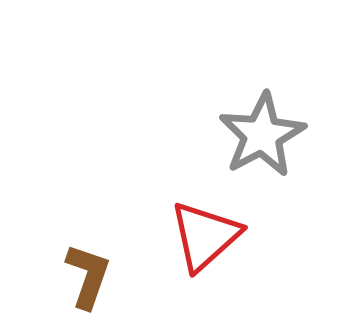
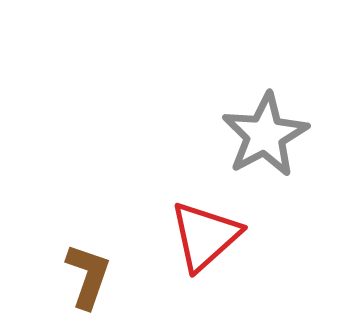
gray star: moved 3 px right
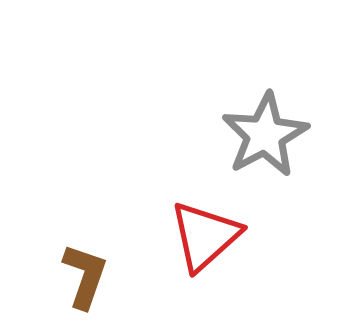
brown L-shape: moved 3 px left
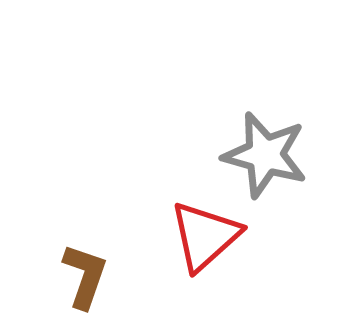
gray star: moved 20 px down; rotated 28 degrees counterclockwise
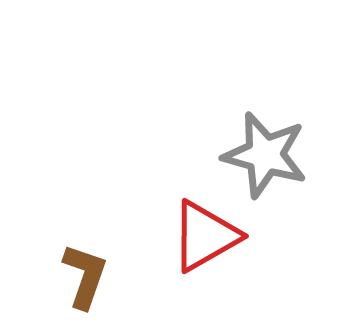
red triangle: rotated 12 degrees clockwise
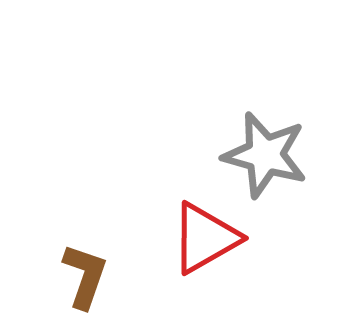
red triangle: moved 2 px down
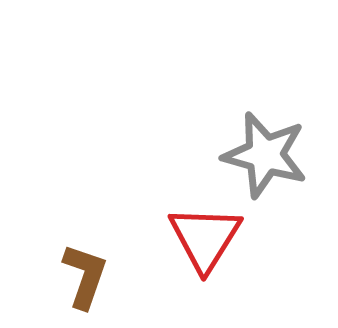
red triangle: rotated 28 degrees counterclockwise
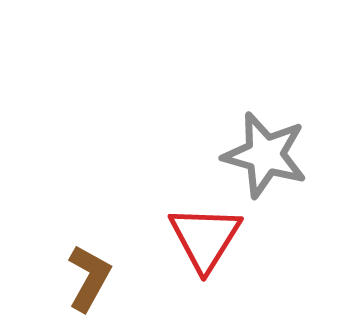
brown L-shape: moved 4 px right, 2 px down; rotated 10 degrees clockwise
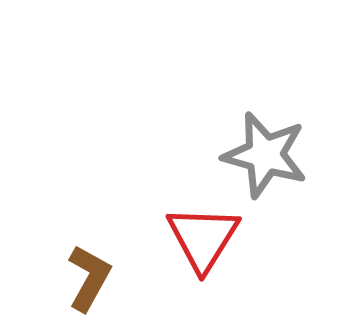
red triangle: moved 2 px left
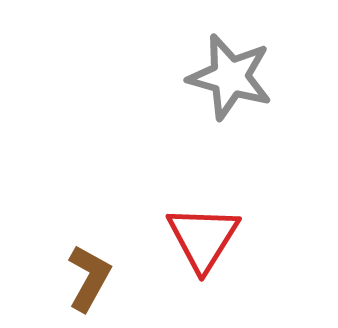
gray star: moved 35 px left, 78 px up
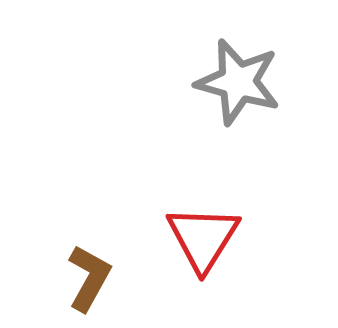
gray star: moved 8 px right, 5 px down
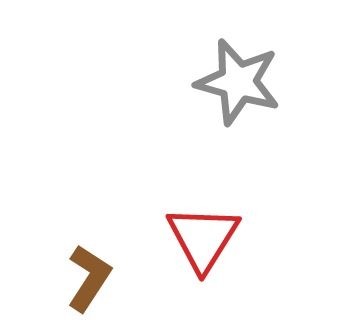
brown L-shape: rotated 4 degrees clockwise
